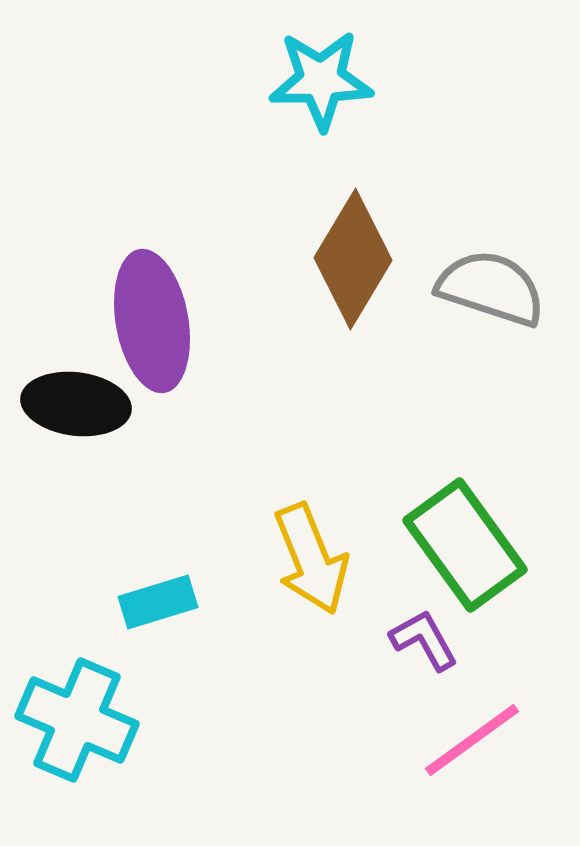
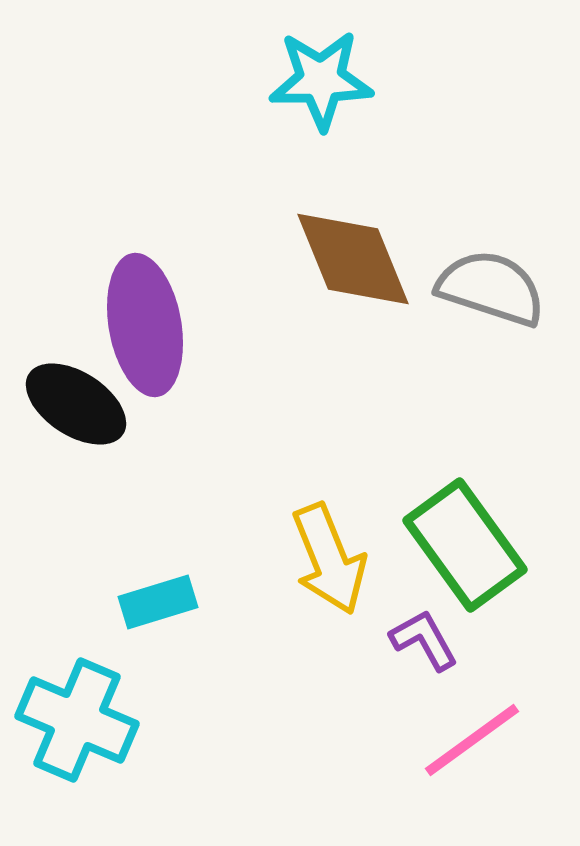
brown diamond: rotated 53 degrees counterclockwise
purple ellipse: moved 7 px left, 4 px down
black ellipse: rotated 26 degrees clockwise
yellow arrow: moved 18 px right
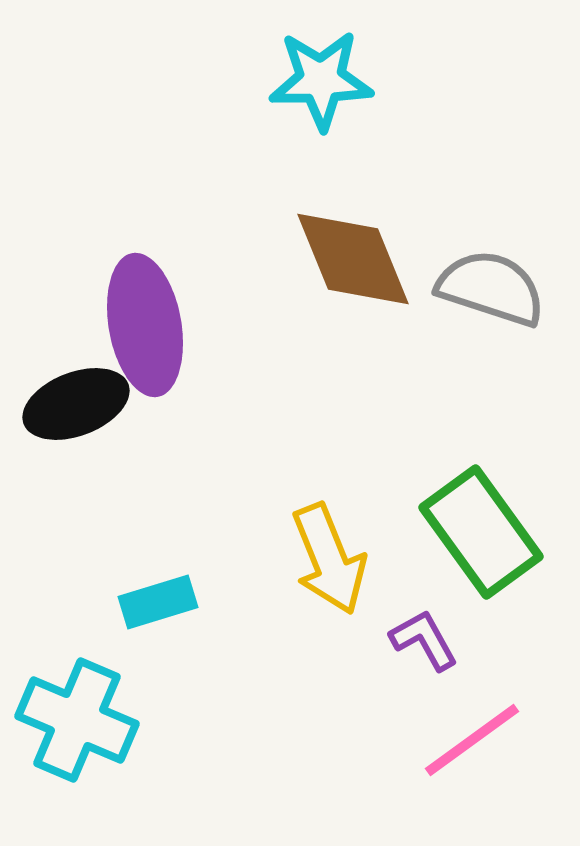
black ellipse: rotated 54 degrees counterclockwise
green rectangle: moved 16 px right, 13 px up
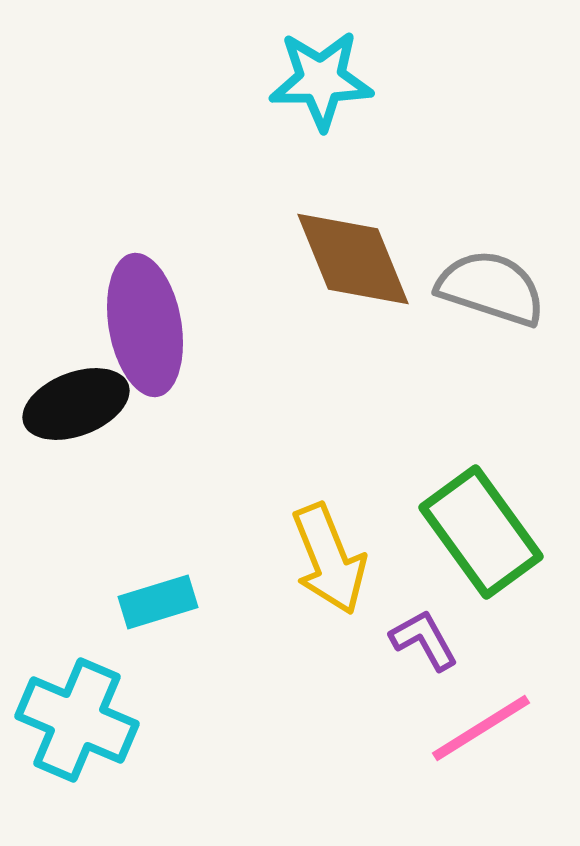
pink line: moved 9 px right, 12 px up; rotated 4 degrees clockwise
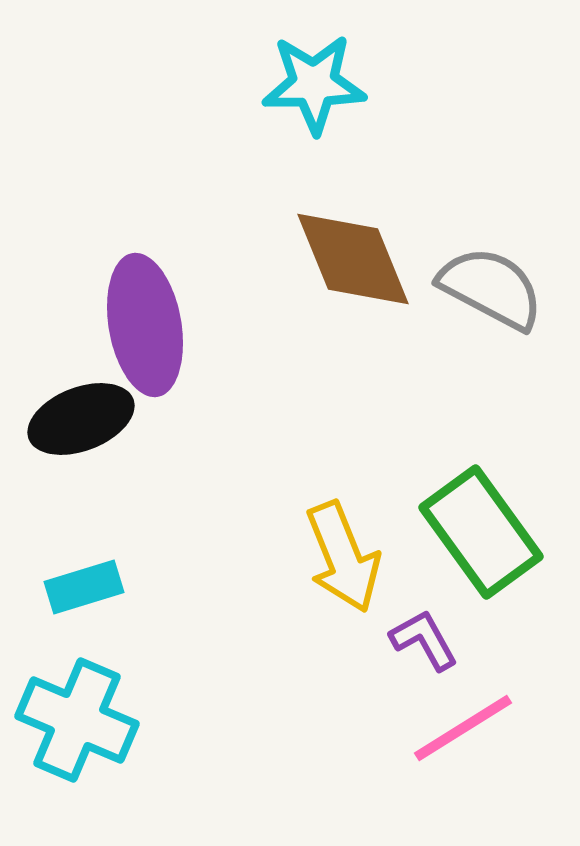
cyan star: moved 7 px left, 4 px down
gray semicircle: rotated 10 degrees clockwise
black ellipse: moved 5 px right, 15 px down
yellow arrow: moved 14 px right, 2 px up
cyan rectangle: moved 74 px left, 15 px up
pink line: moved 18 px left
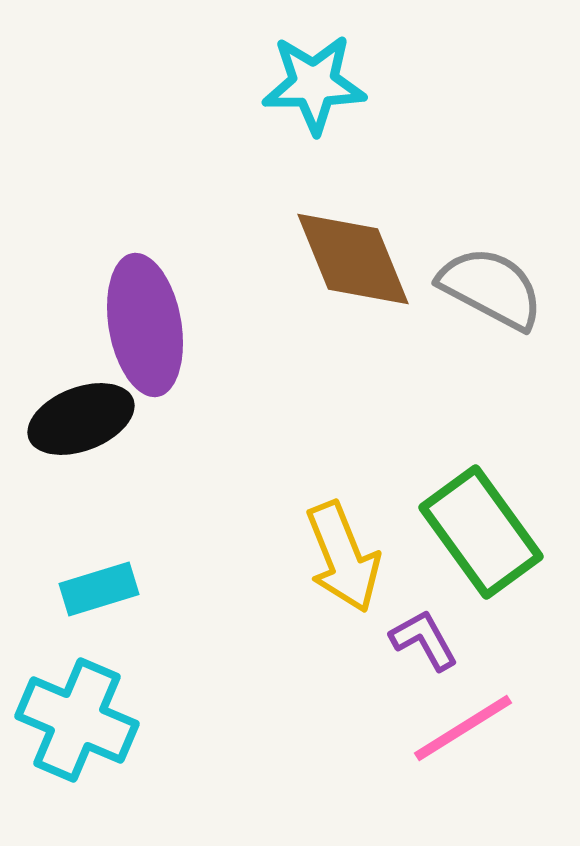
cyan rectangle: moved 15 px right, 2 px down
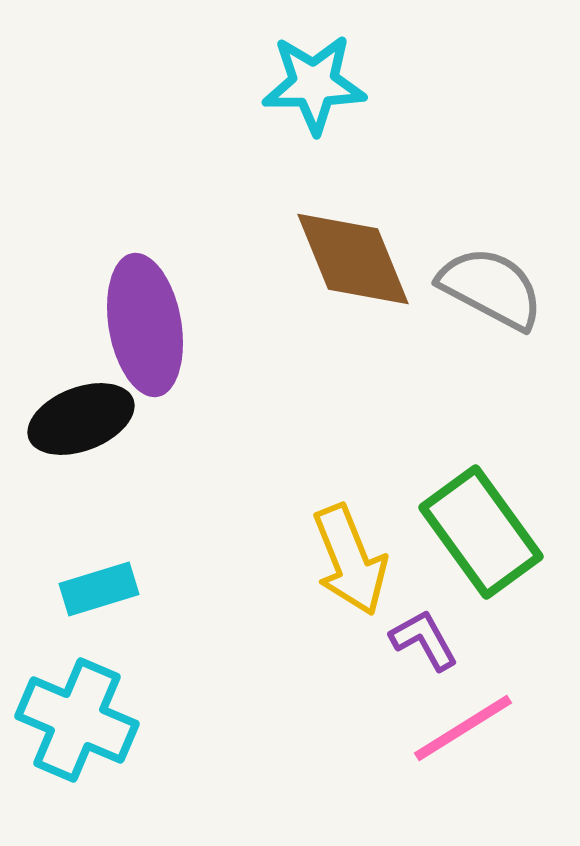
yellow arrow: moved 7 px right, 3 px down
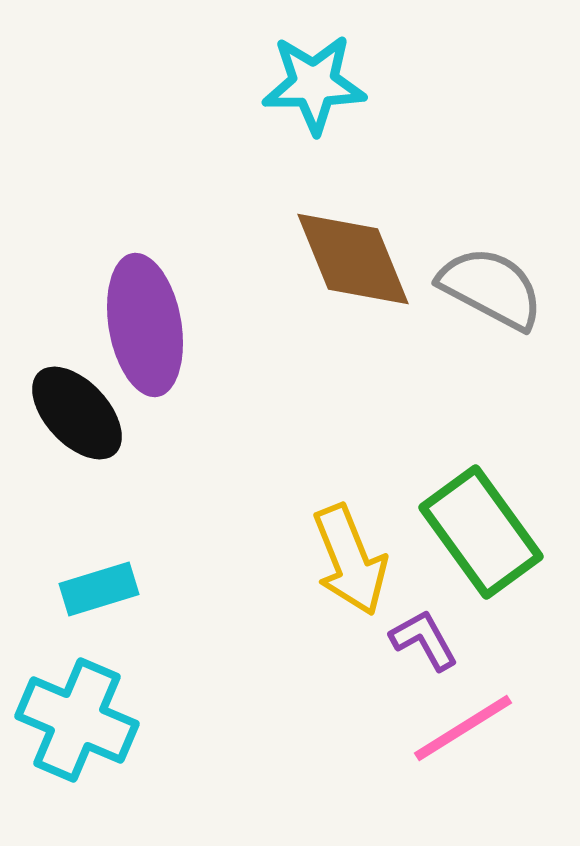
black ellipse: moved 4 px left, 6 px up; rotated 68 degrees clockwise
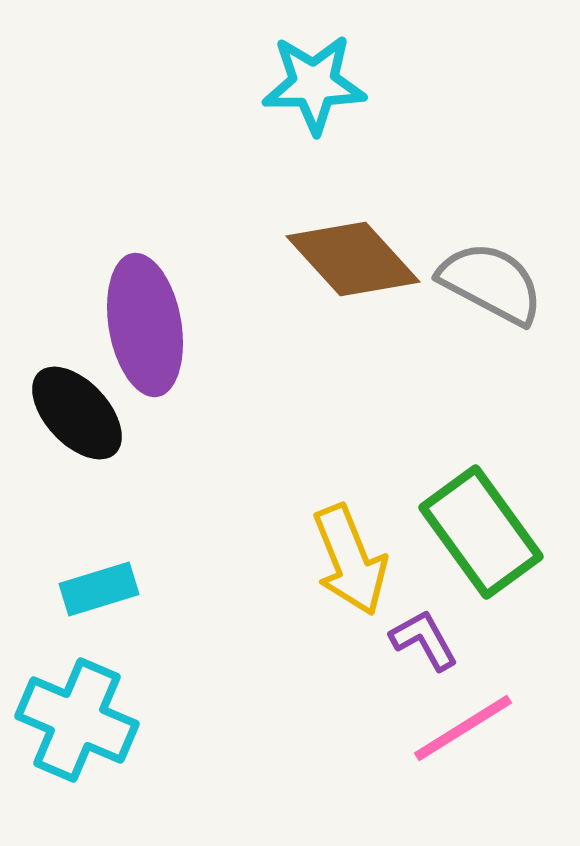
brown diamond: rotated 20 degrees counterclockwise
gray semicircle: moved 5 px up
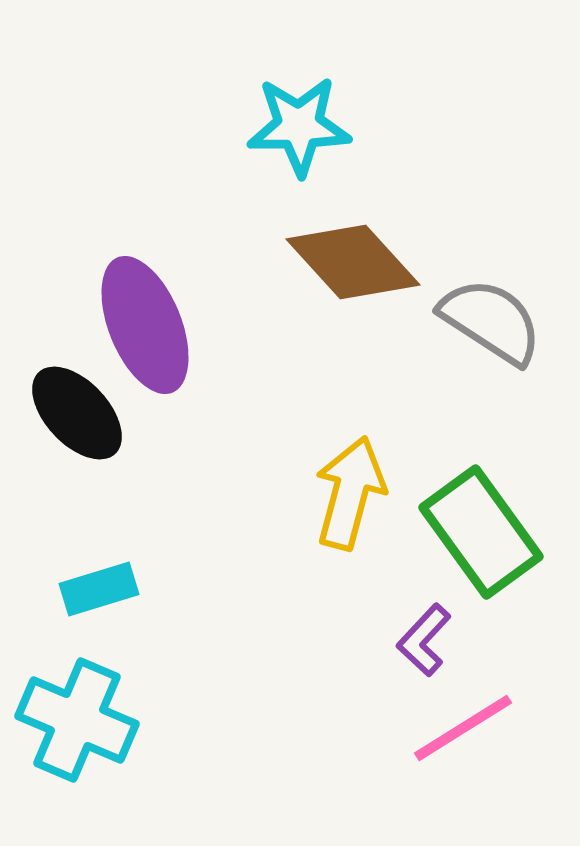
cyan star: moved 15 px left, 42 px down
brown diamond: moved 3 px down
gray semicircle: moved 38 px down; rotated 5 degrees clockwise
purple ellipse: rotated 12 degrees counterclockwise
yellow arrow: moved 67 px up; rotated 143 degrees counterclockwise
purple L-shape: rotated 108 degrees counterclockwise
